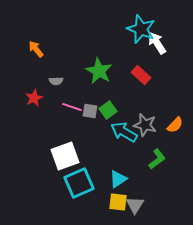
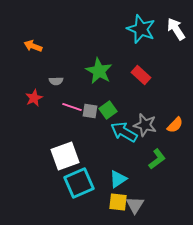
white arrow: moved 19 px right, 14 px up
orange arrow: moved 3 px left, 3 px up; rotated 30 degrees counterclockwise
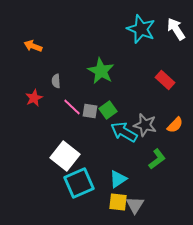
green star: moved 2 px right
red rectangle: moved 24 px right, 5 px down
gray semicircle: rotated 88 degrees clockwise
pink line: rotated 24 degrees clockwise
white square: rotated 32 degrees counterclockwise
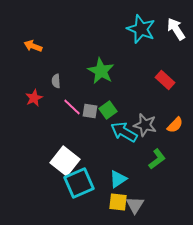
white square: moved 5 px down
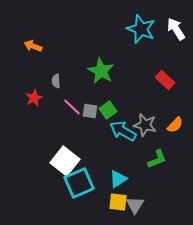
cyan arrow: moved 1 px left, 1 px up
green L-shape: rotated 15 degrees clockwise
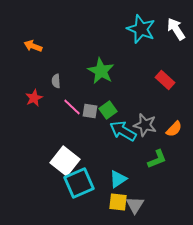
orange semicircle: moved 1 px left, 4 px down
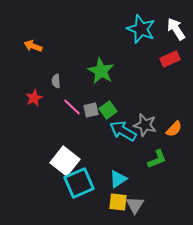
red rectangle: moved 5 px right, 21 px up; rotated 66 degrees counterclockwise
gray square: moved 1 px right, 1 px up; rotated 21 degrees counterclockwise
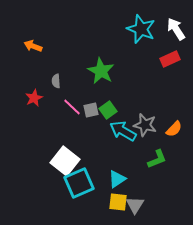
cyan triangle: moved 1 px left
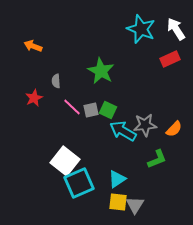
green square: rotated 30 degrees counterclockwise
gray star: rotated 20 degrees counterclockwise
